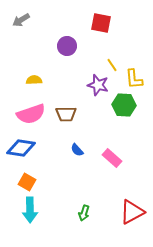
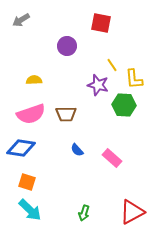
orange square: rotated 12 degrees counterclockwise
cyan arrow: rotated 45 degrees counterclockwise
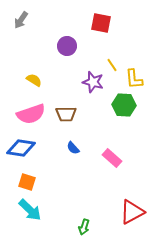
gray arrow: rotated 24 degrees counterclockwise
yellow semicircle: rotated 35 degrees clockwise
purple star: moved 5 px left, 3 px up
blue semicircle: moved 4 px left, 2 px up
green arrow: moved 14 px down
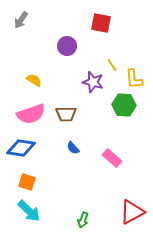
cyan arrow: moved 1 px left, 1 px down
green arrow: moved 1 px left, 7 px up
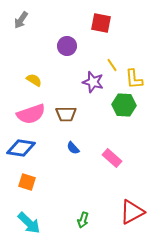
cyan arrow: moved 12 px down
